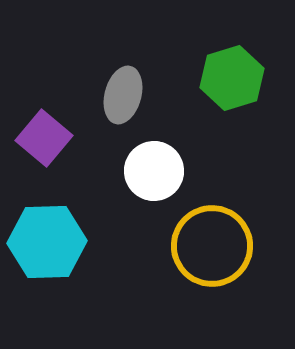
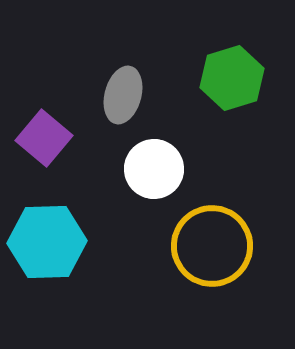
white circle: moved 2 px up
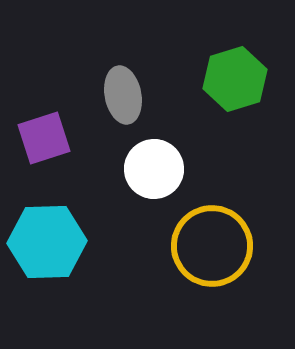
green hexagon: moved 3 px right, 1 px down
gray ellipse: rotated 26 degrees counterclockwise
purple square: rotated 32 degrees clockwise
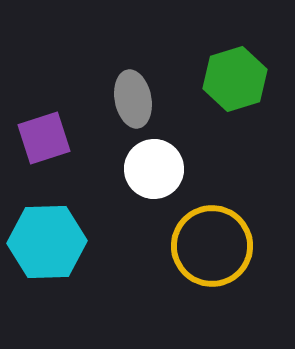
gray ellipse: moved 10 px right, 4 px down
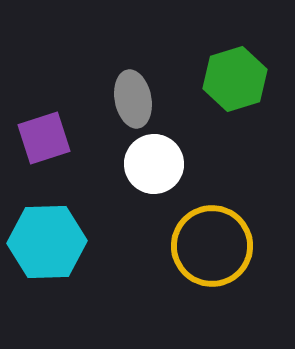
white circle: moved 5 px up
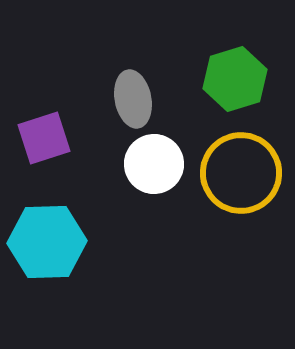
yellow circle: moved 29 px right, 73 px up
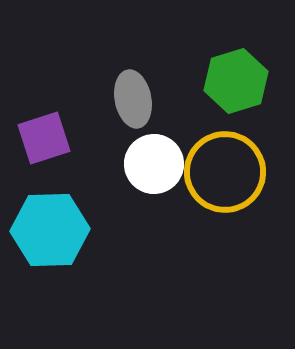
green hexagon: moved 1 px right, 2 px down
yellow circle: moved 16 px left, 1 px up
cyan hexagon: moved 3 px right, 12 px up
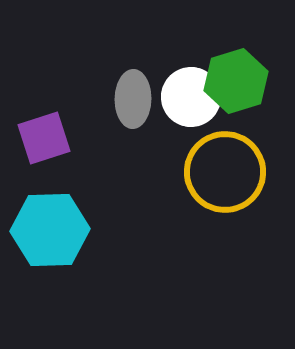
gray ellipse: rotated 12 degrees clockwise
white circle: moved 37 px right, 67 px up
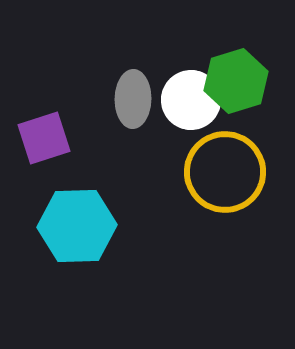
white circle: moved 3 px down
cyan hexagon: moved 27 px right, 4 px up
